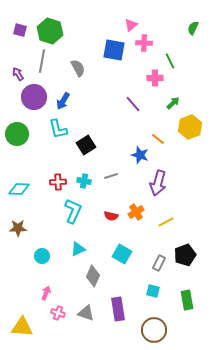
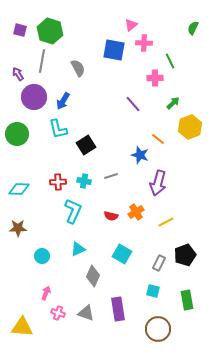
brown circle at (154, 330): moved 4 px right, 1 px up
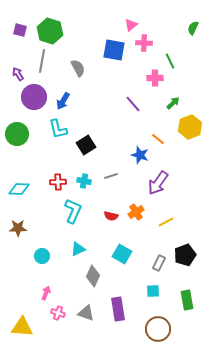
purple arrow at (158, 183): rotated 20 degrees clockwise
cyan square at (153, 291): rotated 16 degrees counterclockwise
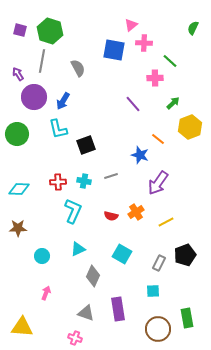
green line at (170, 61): rotated 21 degrees counterclockwise
black square at (86, 145): rotated 12 degrees clockwise
green rectangle at (187, 300): moved 18 px down
pink cross at (58, 313): moved 17 px right, 25 px down
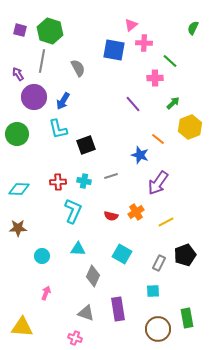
cyan triangle at (78, 249): rotated 28 degrees clockwise
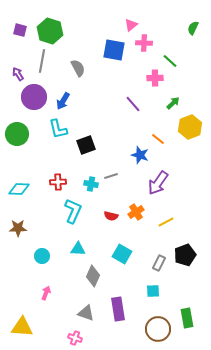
cyan cross at (84, 181): moved 7 px right, 3 px down
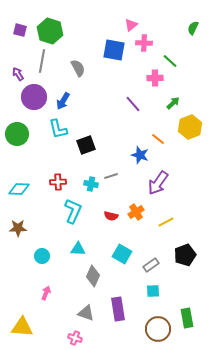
gray rectangle at (159, 263): moved 8 px left, 2 px down; rotated 28 degrees clockwise
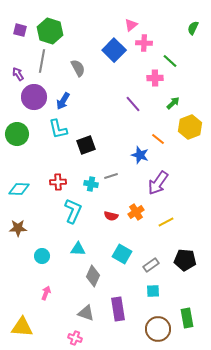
blue square at (114, 50): rotated 35 degrees clockwise
black pentagon at (185, 255): moved 5 px down; rotated 25 degrees clockwise
